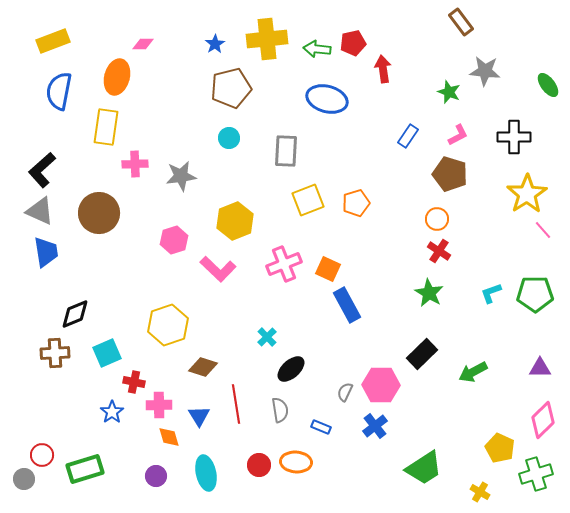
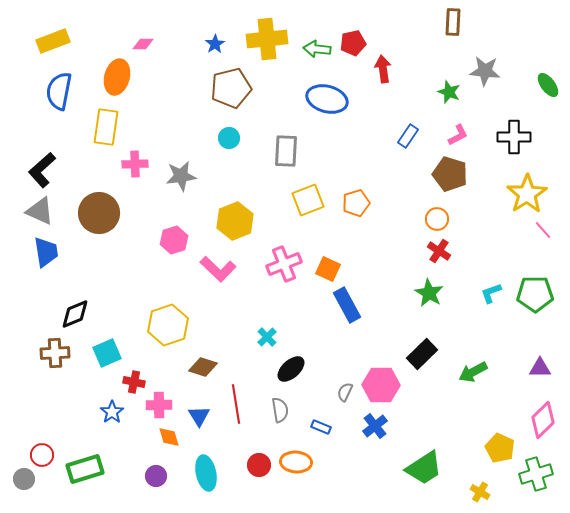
brown rectangle at (461, 22): moved 8 px left; rotated 40 degrees clockwise
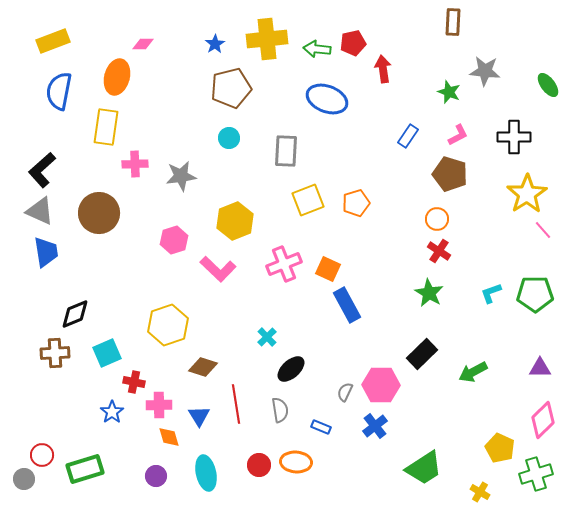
blue ellipse at (327, 99): rotated 6 degrees clockwise
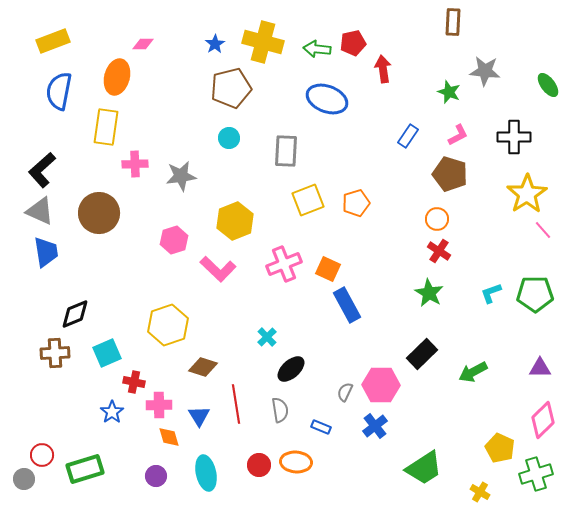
yellow cross at (267, 39): moved 4 px left, 3 px down; rotated 21 degrees clockwise
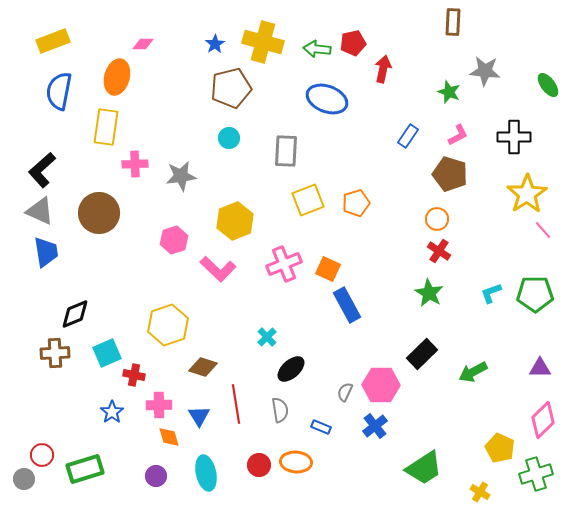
red arrow at (383, 69): rotated 20 degrees clockwise
red cross at (134, 382): moved 7 px up
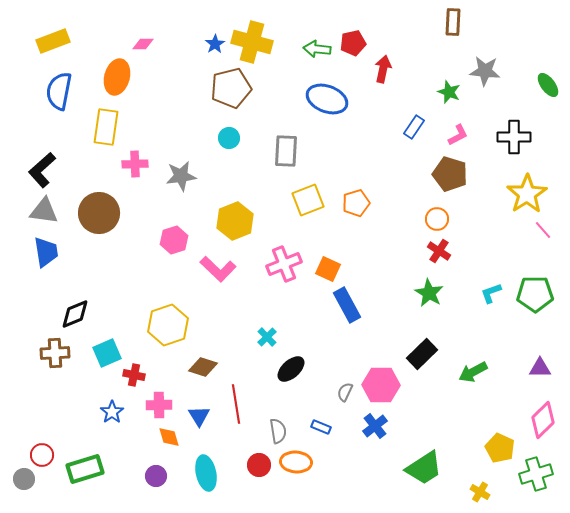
yellow cross at (263, 42): moved 11 px left
blue rectangle at (408, 136): moved 6 px right, 9 px up
gray triangle at (40, 211): moved 4 px right; rotated 16 degrees counterclockwise
gray semicircle at (280, 410): moved 2 px left, 21 px down
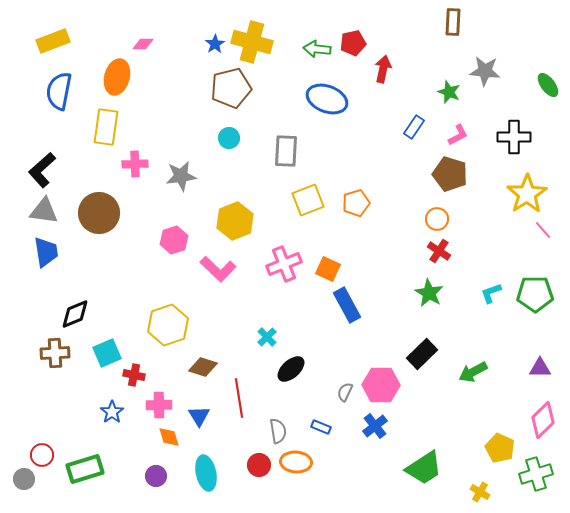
red line at (236, 404): moved 3 px right, 6 px up
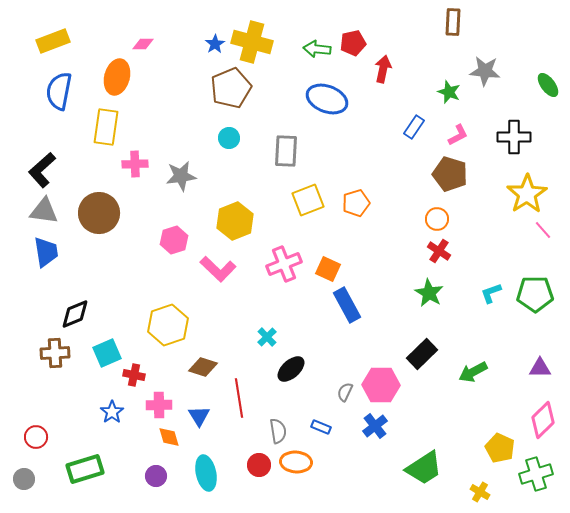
brown pentagon at (231, 88): rotated 9 degrees counterclockwise
red circle at (42, 455): moved 6 px left, 18 px up
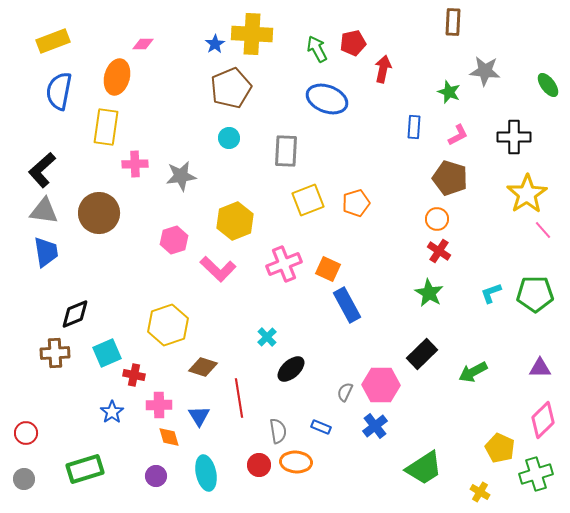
yellow cross at (252, 42): moved 8 px up; rotated 12 degrees counterclockwise
green arrow at (317, 49): rotated 56 degrees clockwise
blue rectangle at (414, 127): rotated 30 degrees counterclockwise
brown pentagon at (450, 174): moved 4 px down
red circle at (36, 437): moved 10 px left, 4 px up
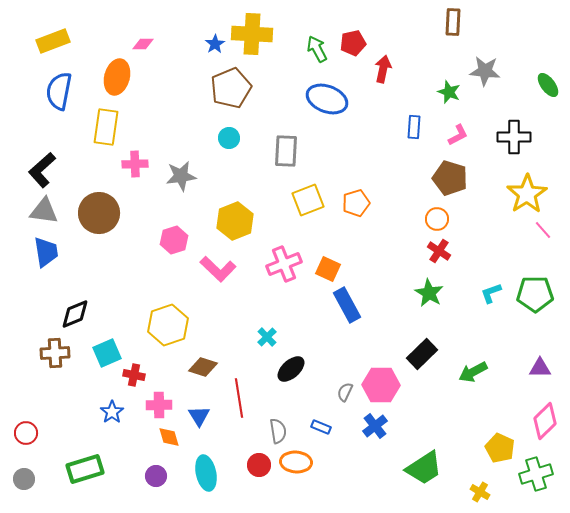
pink diamond at (543, 420): moved 2 px right, 1 px down
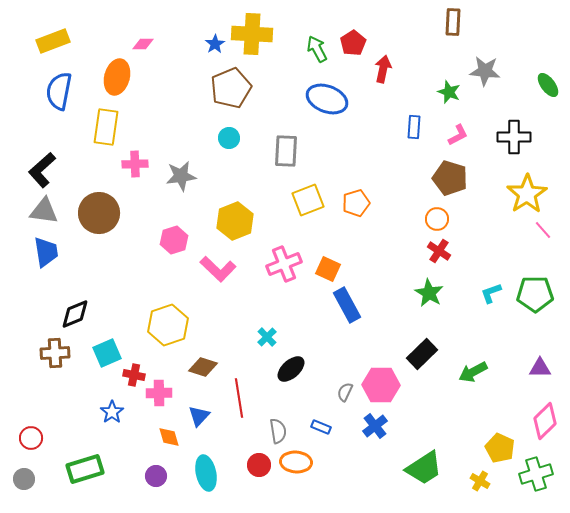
red pentagon at (353, 43): rotated 20 degrees counterclockwise
pink cross at (159, 405): moved 12 px up
blue triangle at (199, 416): rotated 15 degrees clockwise
red circle at (26, 433): moved 5 px right, 5 px down
yellow cross at (480, 492): moved 11 px up
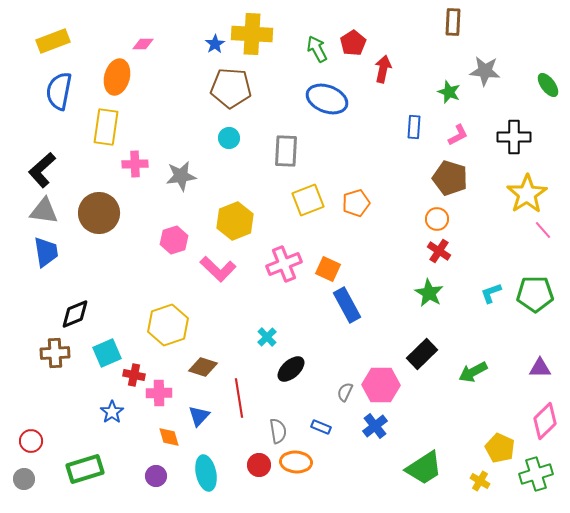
brown pentagon at (231, 88): rotated 27 degrees clockwise
red circle at (31, 438): moved 3 px down
